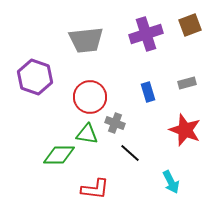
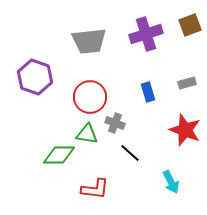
gray trapezoid: moved 3 px right, 1 px down
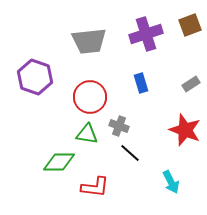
gray rectangle: moved 4 px right, 1 px down; rotated 18 degrees counterclockwise
blue rectangle: moved 7 px left, 9 px up
gray cross: moved 4 px right, 3 px down
green diamond: moved 7 px down
red L-shape: moved 2 px up
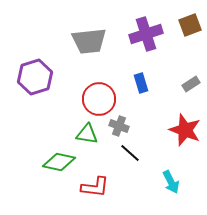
purple hexagon: rotated 24 degrees clockwise
red circle: moved 9 px right, 2 px down
green diamond: rotated 12 degrees clockwise
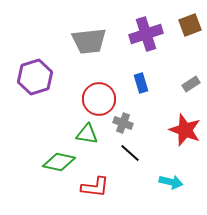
gray cross: moved 4 px right, 3 px up
cyan arrow: rotated 50 degrees counterclockwise
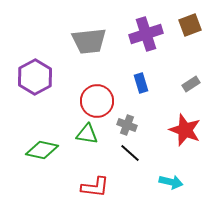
purple hexagon: rotated 12 degrees counterclockwise
red circle: moved 2 px left, 2 px down
gray cross: moved 4 px right, 2 px down
green diamond: moved 17 px left, 12 px up
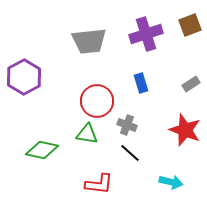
purple hexagon: moved 11 px left
red L-shape: moved 4 px right, 3 px up
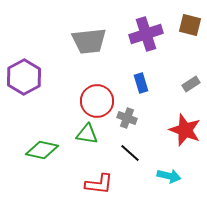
brown square: rotated 35 degrees clockwise
gray cross: moved 7 px up
cyan arrow: moved 2 px left, 6 px up
